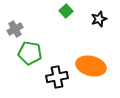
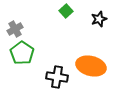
green pentagon: moved 8 px left; rotated 25 degrees clockwise
black cross: rotated 20 degrees clockwise
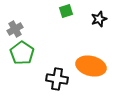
green square: rotated 24 degrees clockwise
black cross: moved 2 px down
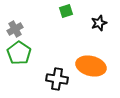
black star: moved 4 px down
green pentagon: moved 3 px left
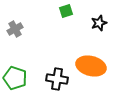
green pentagon: moved 4 px left, 25 px down; rotated 15 degrees counterclockwise
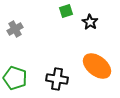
black star: moved 9 px left, 1 px up; rotated 21 degrees counterclockwise
orange ellipse: moved 6 px right; rotated 24 degrees clockwise
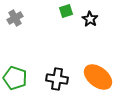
black star: moved 3 px up
gray cross: moved 11 px up
orange ellipse: moved 1 px right, 11 px down
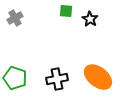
green square: rotated 24 degrees clockwise
black cross: rotated 20 degrees counterclockwise
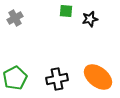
black star: rotated 28 degrees clockwise
green pentagon: rotated 25 degrees clockwise
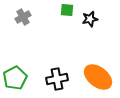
green square: moved 1 px right, 1 px up
gray cross: moved 8 px right, 1 px up
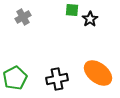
green square: moved 5 px right
black star: rotated 21 degrees counterclockwise
orange ellipse: moved 4 px up
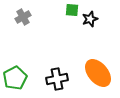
black star: rotated 14 degrees clockwise
orange ellipse: rotated 12 degrees clockwise
